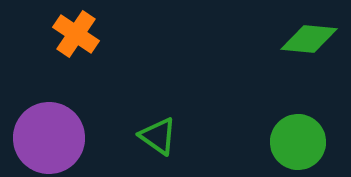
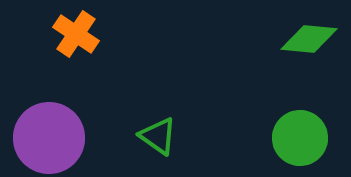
green circle: moved 2 px right, 4 px up
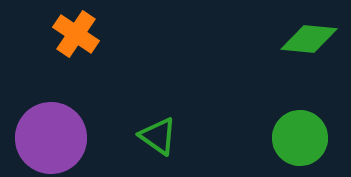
purple circle: moved 2 px right
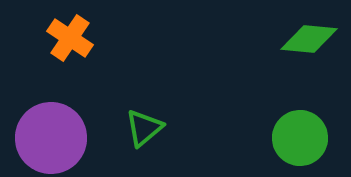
orange cross: moved 6 px left, 4 px down
green triangle: moved 14 px left, 8 px up; rotated 45 degrees clockwise
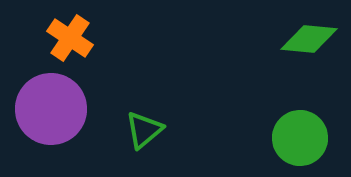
green triangle: moved 2 px down
purple circle: moved 29 px up
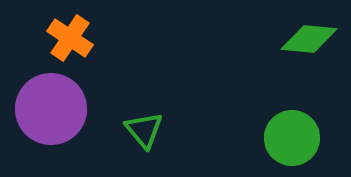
green triangle: rotated 30 degrees counterclockwise
green circle: moved 8 px left
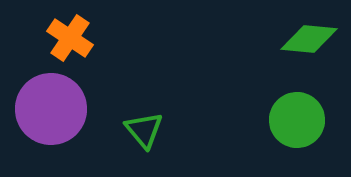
green circle: moved 5 px right, 18 px up
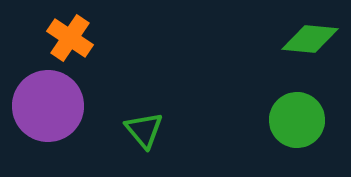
green diamond: moved 1 px right
purple circle: moved 3 px left, 3 px up
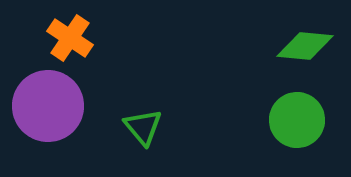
green diamond: moved 5 px left, 7 px down
green triangle: moved 1 px left, 3 px up
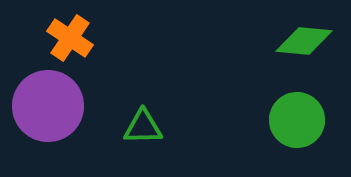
green diamond: moved 1 px left, 5 px up
green triangle: rotated 51 degrees counterclockwise
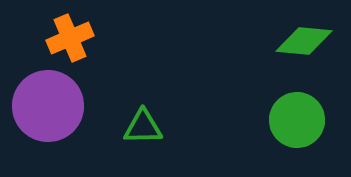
orange cross: rotated 33 degrees clockwise
